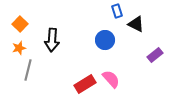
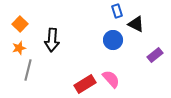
blue circle: moved 8 px right
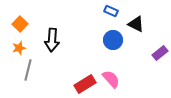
blue rectangle: moved 6 px left; rotated 48 degrees counterclockwise
purple rectangle: moved 5 px right, 2 px up
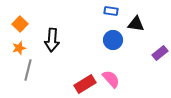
blue rectangle: rotated 16 degrees counterclockwise
black triangle: rotated 18 degrees counterclockwise
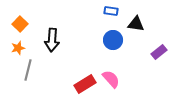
orange star: moved 1 px left
purple rectangle: moved 1 px left, 1 px up
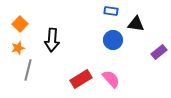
red rectangle: moved 4 px left, 5 px up
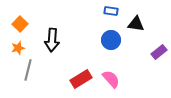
blue circle: moved 2 px left
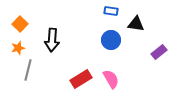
pink semicircle: rotated 12 degrees clockwise
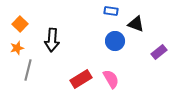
black triangle: rotated 12 degrees clockwise
blue circle: moved 4 px right, 1 px down
orange star: moved 1 px left
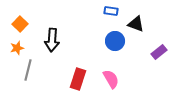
red rectangle: moved 3 px left; rotated 40 degrees counterclockwise
